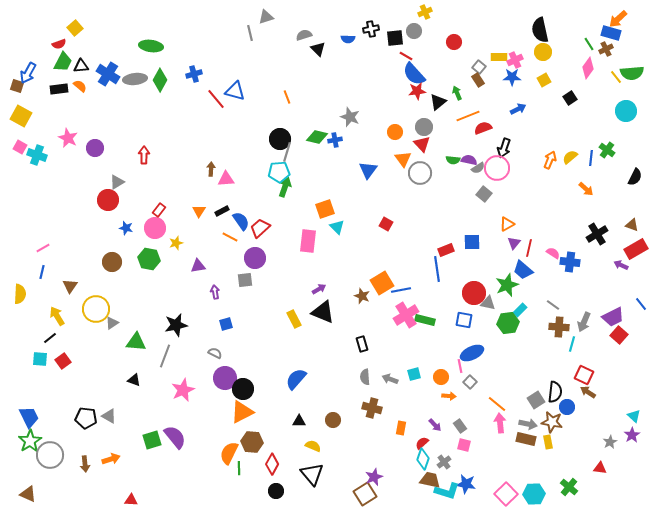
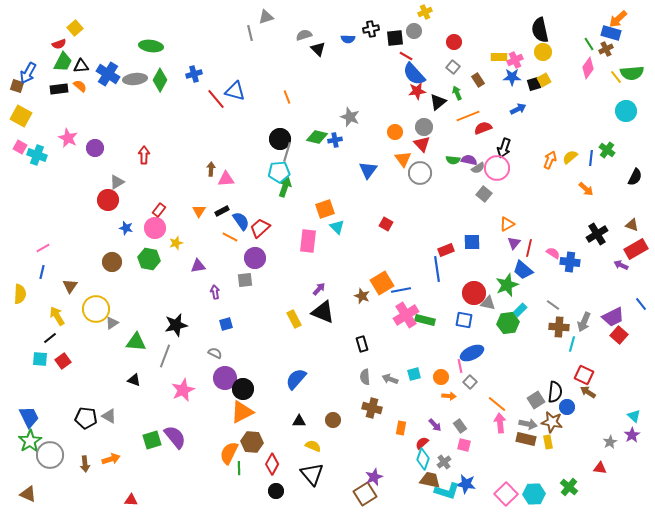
gray square at (479, 67): moved 26 px left
black square at (570, 98): moved 36 px left, 14 px up; rotated 16 degrees clockwise
purple arrow at (319, 289): rotated 16 degrees counterclockwise
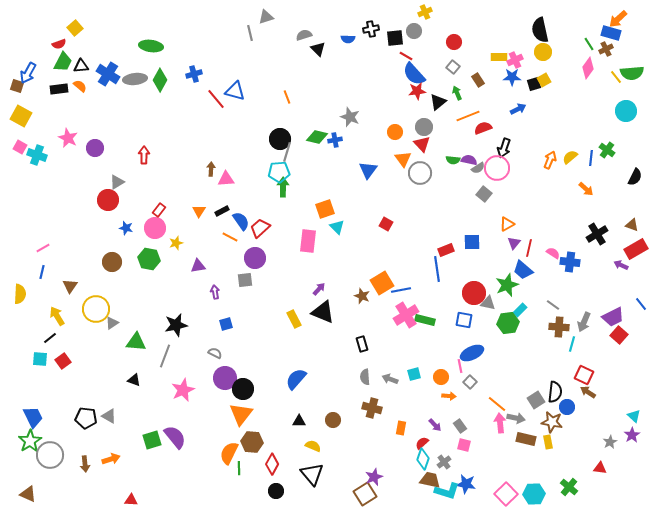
green arrow at (285, 187): moved 2 px left; rotated 18 degrees counterclockwise
orange triangle at (242, 412): moved 1 px left, 2 px down; rotated 25 degrees counterclockwise
blue trapezoid at (29, 417): moved 4 px right
gray arrow at (528, 424): moved 12 px left, 6 px up
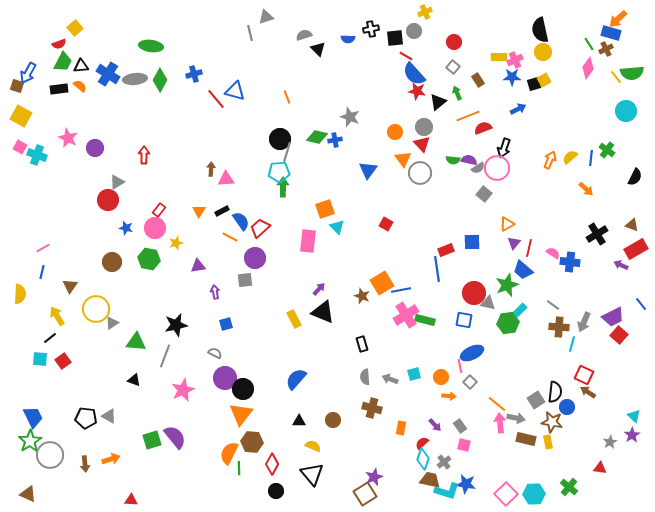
red star at (417, 91): rotated 18 degrees clockwise
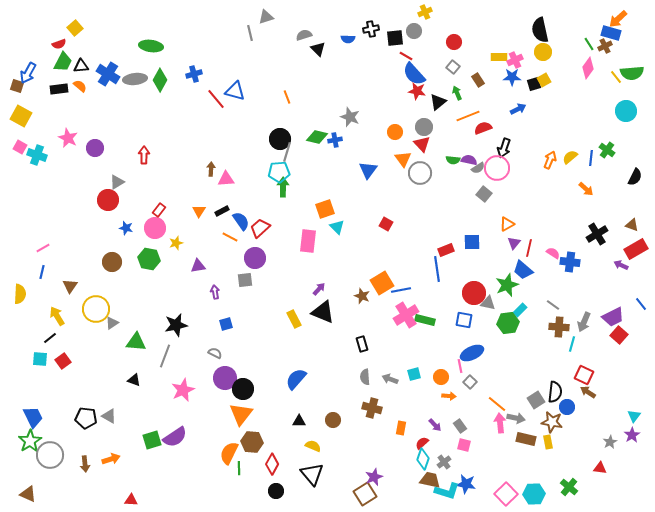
brown cross at (606, 49): moved 1 px left, 3 px up
cyan triangle at (634, 416): rotated 24 degrees clockwise
purple semicircle at (175, 437): rotated 95 degrees clockwise
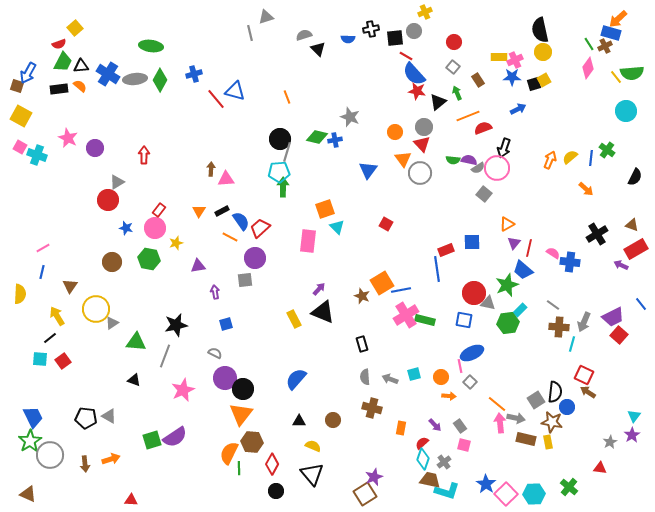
blue star at (466, 484): moved 20 px right; rotated 24 degrees clockwise
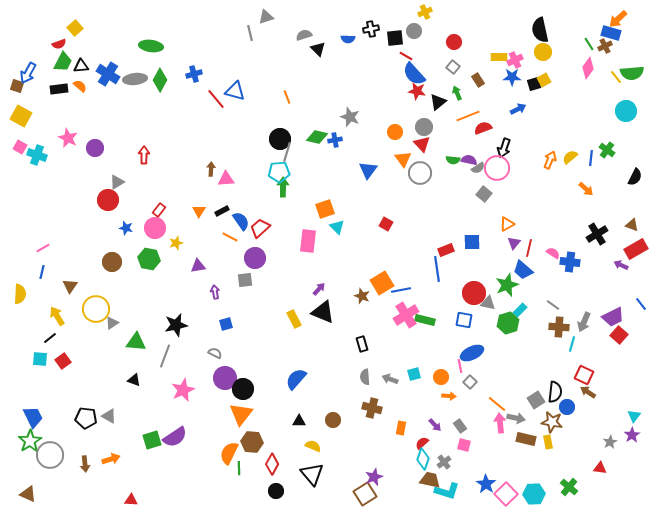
green hexagon at (508, 323): rotated 10 degrees counterclockwise
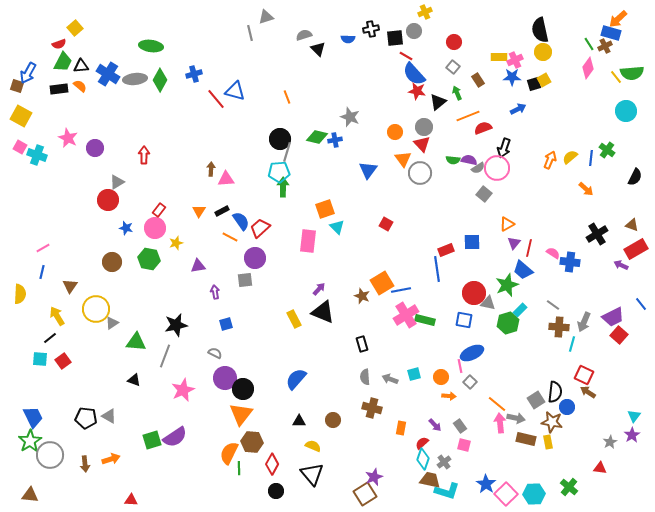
brown triangle at (28, 494): moved 2 px right, 1 px down; rotated 18 degrees counterclockwise
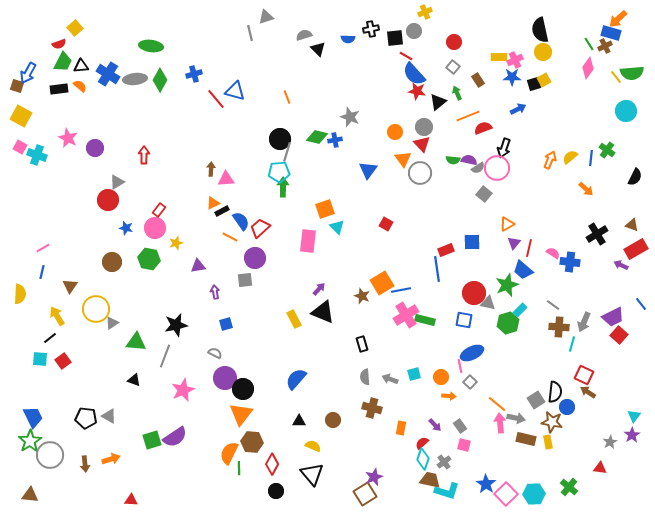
orange triangle at (199, 211): moved 14 px right, 8 px up; rotated 32 degrees clockwise
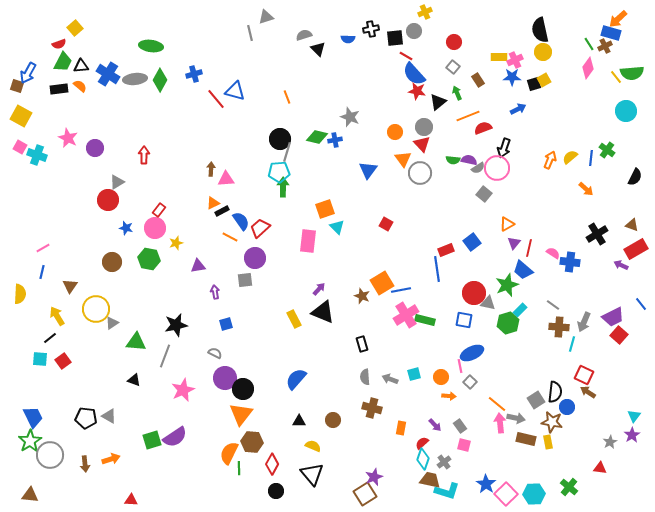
blue square at (472, 242): rotated 36 degrees counterclockwise
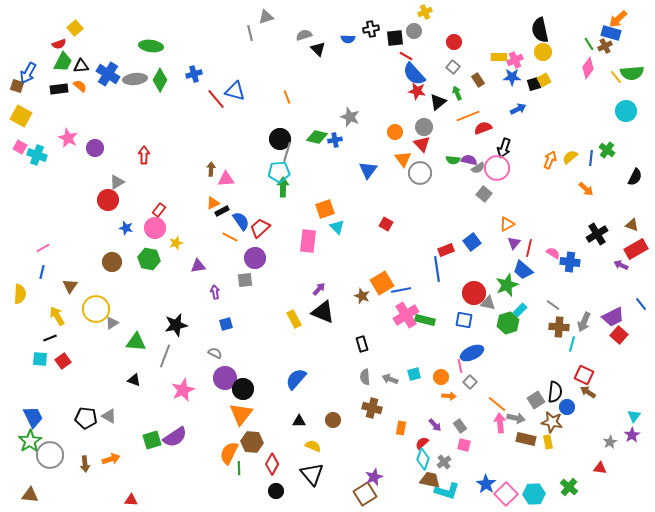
black line at (50, 338): rotated 16 degrees clockwise
